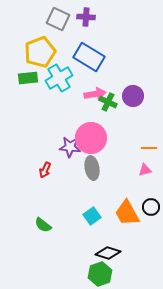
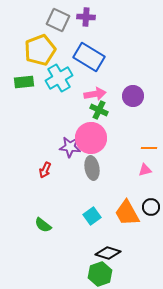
gray square: moved 1 px down
yellow pentagon: moved 2 px up
green rectangle: moved 4 px left, 4 px down
green cross: moved 9 px left, 8 px down
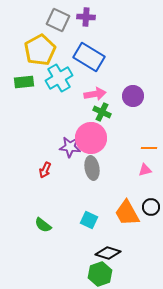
yellow pentagon: rotated 8 degrees counterclockwise
green cross: moved 3 px right, 2 px down
cyan square: moved 3 px left, 4 px down; rotated 30 degrees counterclockwise
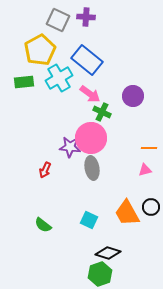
blue rectangle: moved 2 px left, 3 px down; rotated 8 degrees clockwise
pink arrow: moved 5 px left; rotated 45 degrees clockwise
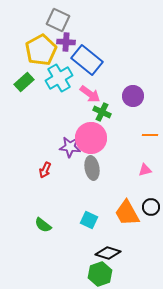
purple cross: moved 20 px left, 25 px down
yellow pentagon: moved 1 px right
green rectangle: rotated 36 degrees counterclockwise
orange line: moved 1 px right, 13 px up
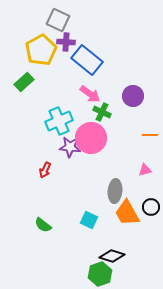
cyan cross: moved 43 px down; rotated 8 degrees clockwise
gray ellipse: moved 23 px right, 23 px down; rotated 15 degrees clockwise
black diamond: moved 4 px right, 3 px down
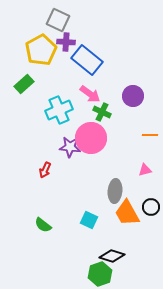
green rectangle: moved 2 px down
cyan cross: moved 11 px up
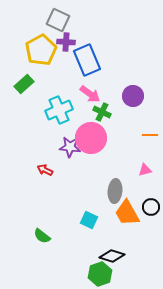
blue rectangle: rotated 28 degrees clockwise
red arrow: rotated 91 degrees clockwise
green semicircle: moved 1 px left, 11 px down
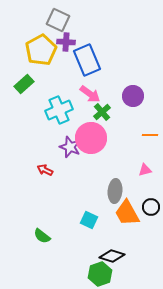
green cross: rotated 24 degrees clockwise
purple star: rotated 15 degrees clockwise
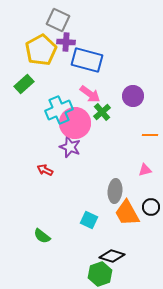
blue rectangle: rotated 52 degrees counterclockwise
pink circle: moved 16 px left, 15 px up
